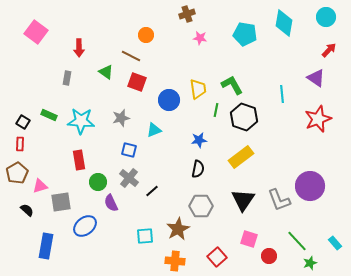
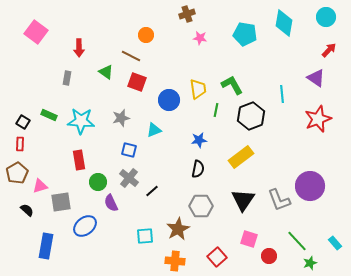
black hexagon at (244, 117): moved 7 px right, 1 px up; rotated 20 degrees clockwise
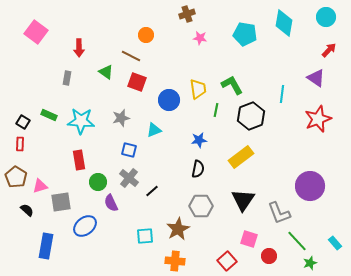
cyan line at (282, 94): rotated 12 degrees clockwise
brown pentagon at (17, 173): moved 1 px left, 4 px down; rotated 10 degrees counterclockwise
gray L-shape at (279, 200): moved 13 px down
red square at (217, 257): moved 10 px right, 4 px down
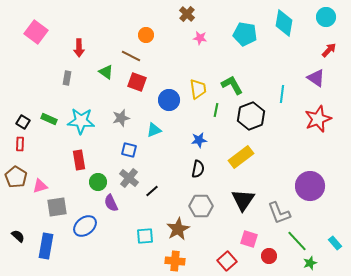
brown cross at (187, 14): rotated 28 degrees counterclockwise
green rectangle at (49, 115): moved 4 px down
gray square at (61, 202): moved 4 px left, 5 px down
black semicircle at (27, 210): moved 9 px left, 26 px down
